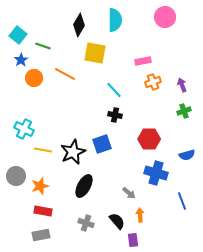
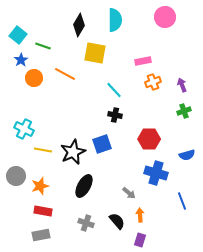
purple rectangle: moved 7 px right; rotated 24 degrees clockwise
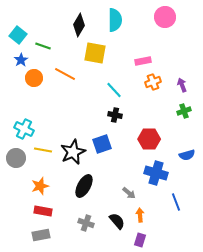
gray circle: moved 18 px up
blue line: moved 6 px left, 1 px down
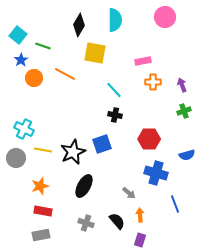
orange cross: rotated 21 degrees clockwise
blue line: moved 1 px left, 2 px down
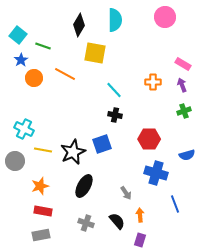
pink rectangle: moved 40 px right, 3 px down; rotated 42 degrees clockwise
gray circle: moved 1 px left, 3 px down
gray arrow: moved 3 px left; rotated 16 degrees clockwise
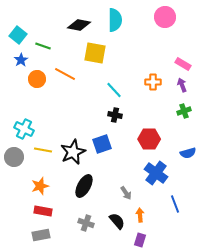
black diamond: rotated 70 degrees clockwise
orange circle: moved 3 px right, 1 px down
blue semicircle: moved 1 px right, 2 px up
gray circle: moved 1 px left, 4 px up
blue cross: rotated 20 degrees clockwise
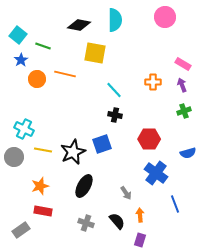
orange line: rotated 15 degrees counterclockwise
gray rectangle: moved 20 px left, 5 px up; rotated 24 degrees counterclockwise
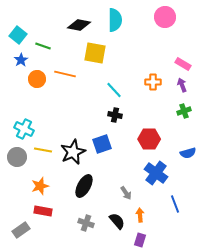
gray circle: moved 3 px right
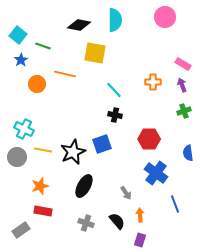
orange circle: moved 5 px down
blue semicircle: rotated 98 degrees clockwise
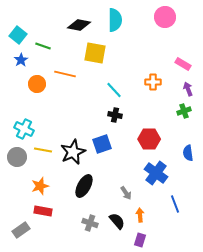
purple arrow: moved 6 px right, 4 px down
gray cross: moved 4 px right
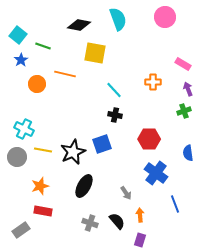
cyan semicircle: moved 3 px right, 1 px up; rotated 20 degrees counterclockwise
